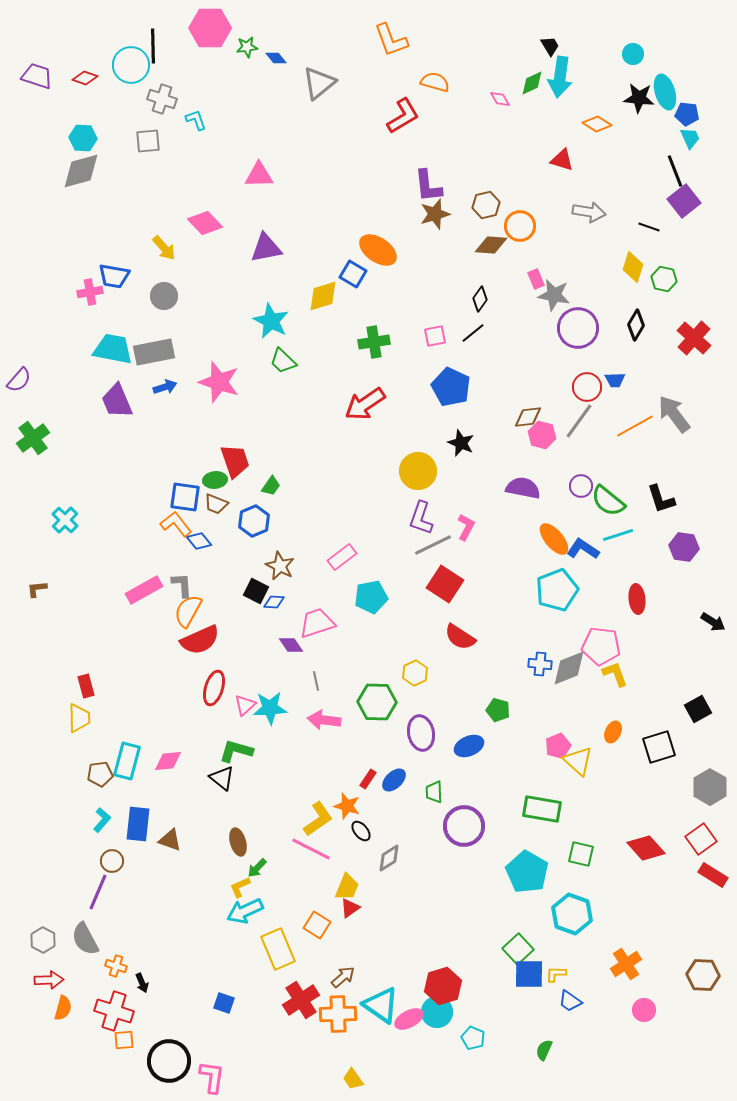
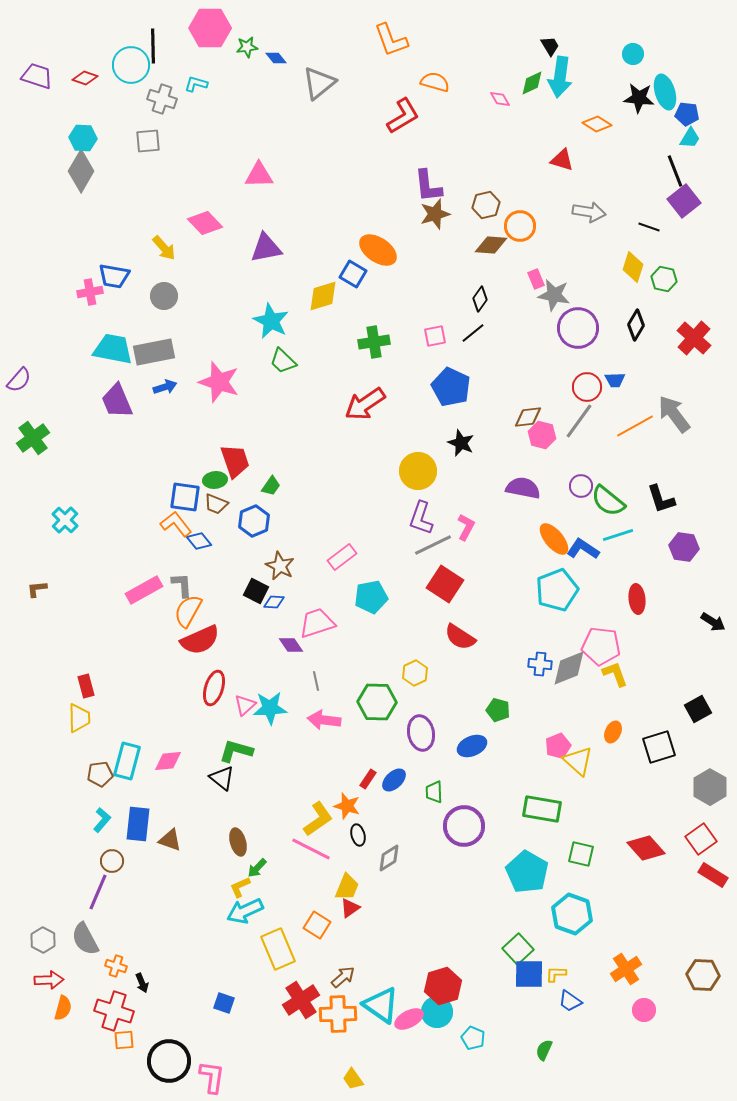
cyan L-shape at (196, 120): moved 36 px up; rotated 55 degrees counterclockwise
cyan trapezoid at (690, 138): rotated 55 degrees clockwise
gray diamond at (81, 171): rotated 45 degrees counterclockwise
blue ellipse at (469, 746): moved 3 px right
black ellipse at (361, 831): moved 3 px left, 4 px down; rotated 25 degrees clockwise
orange cross at (626, 964): moved 5 px down
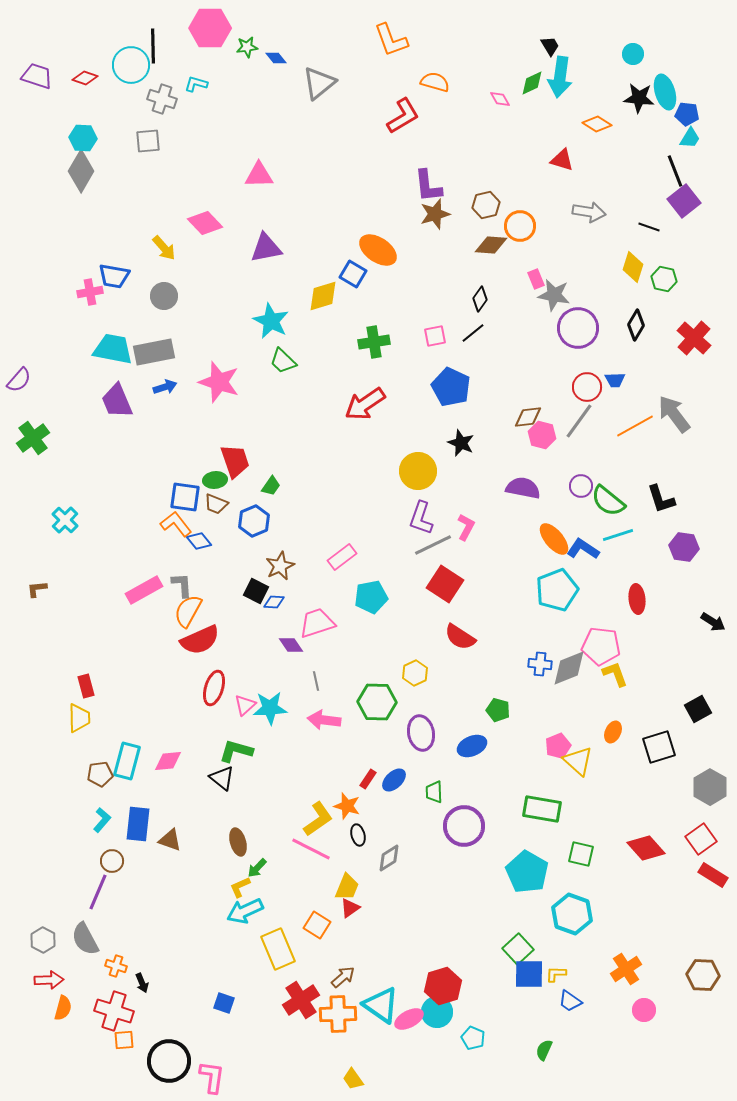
brown star at (280, 566): rotated 20 degrees clockwise
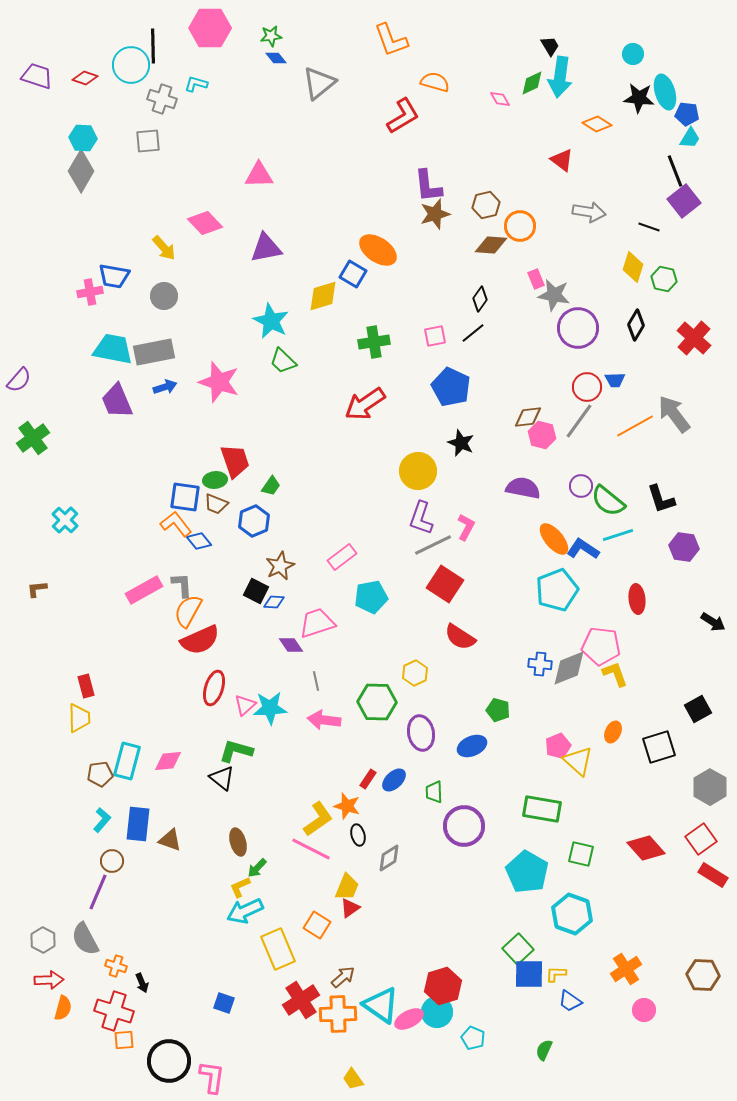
green star at (247, 47): moved 24 px right, 11 px up
red triangle at (562, 160): rotated 20 degrees clockwise
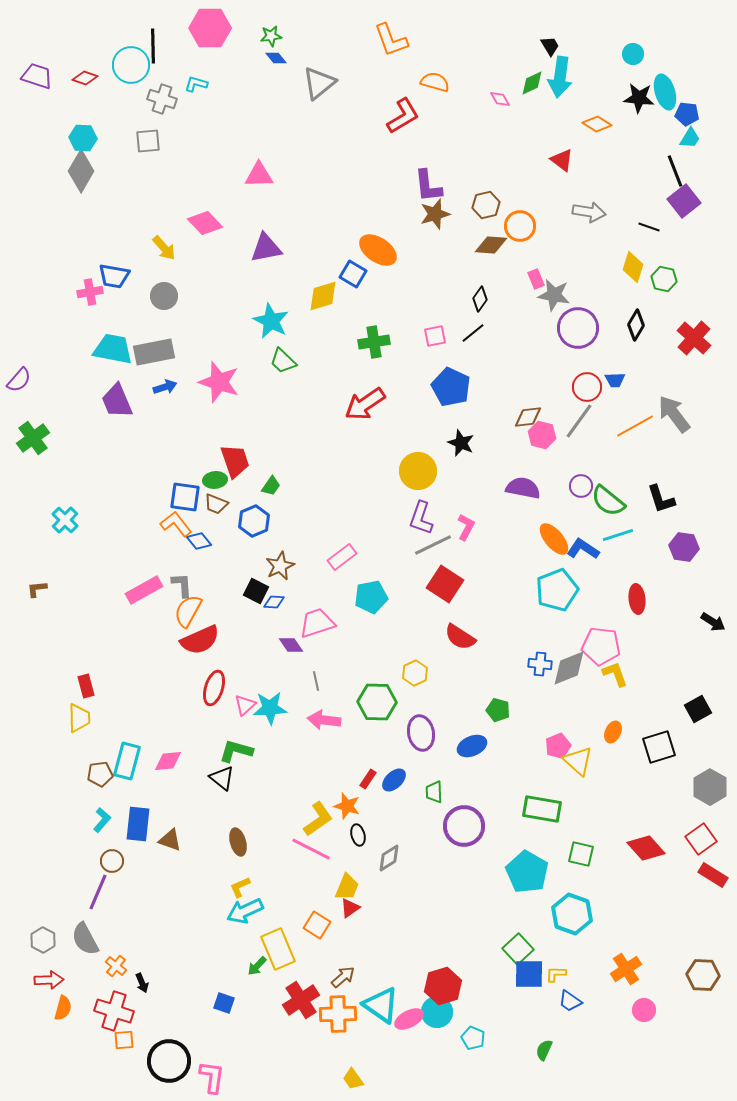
green arrow at (257, 868): moved 98 px down
orange cross at (116, 966): rotated 20 degrees clockwise
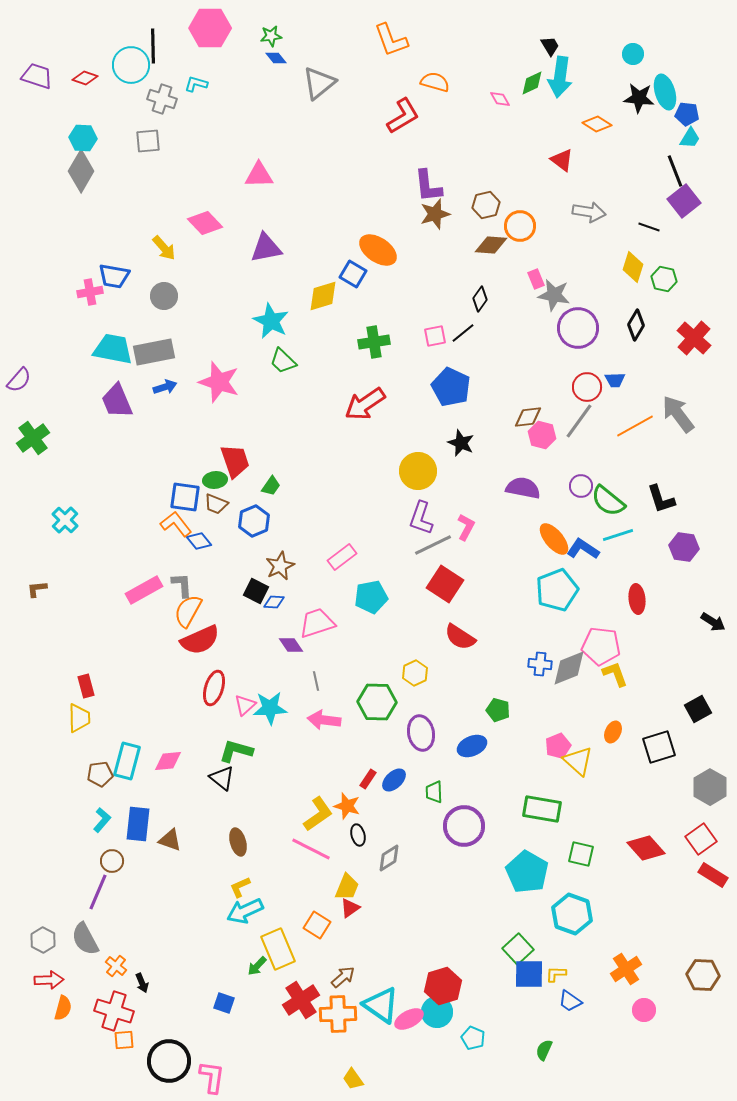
black line at (473, 333): moved 10 px left
gray arrow at (674, 414): moved 4 px right
yellow L-shape at (318, 819): moved 5 px up
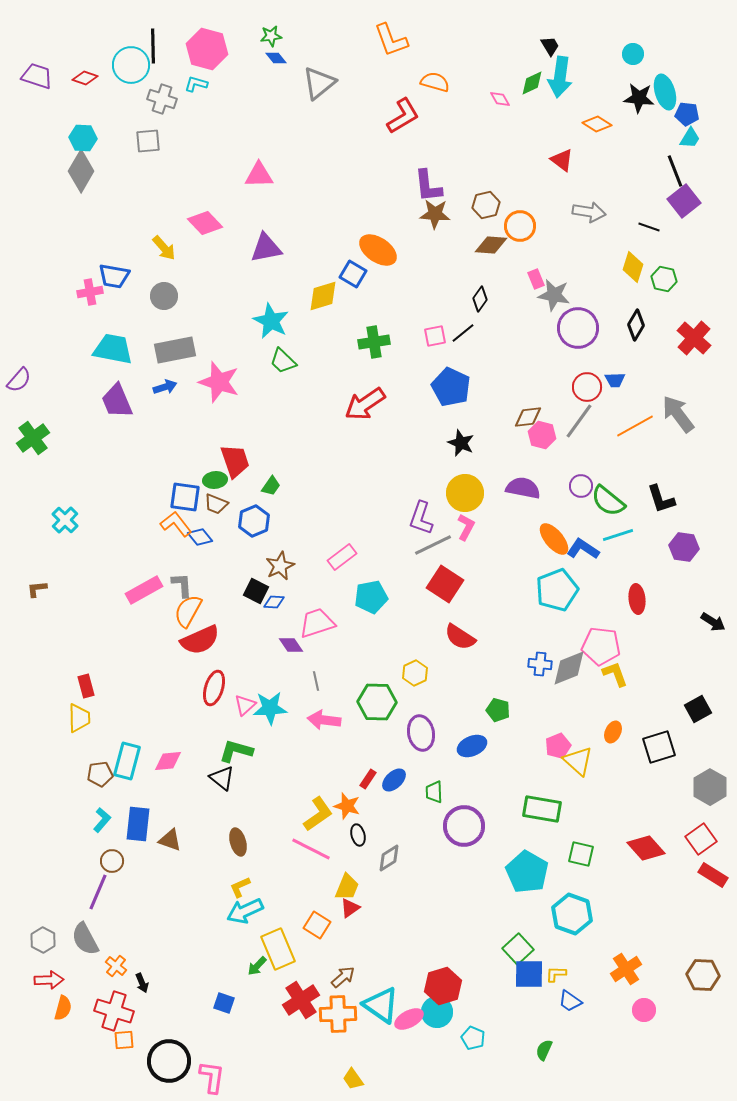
pink hexagon at (210, 28): moved 3 px left, 21 px down; rotated 15 degrees clockwise
brown star at (435, 214): rotated 20 degrees clockwise
gray rectangle at (154, 352): moved 21 px right, 2 px up
yellow circle at (418, 471): moved 47 px right, 22 px down
blue diamond at (199, 541): moved 1 px right, 4 px up
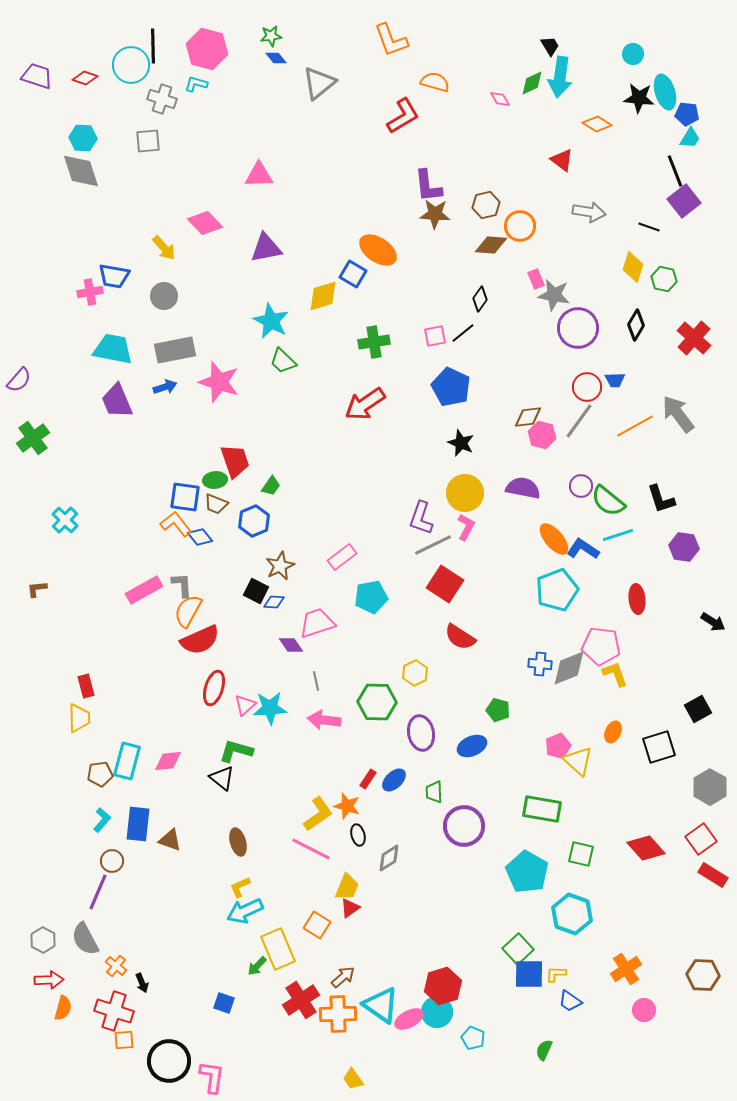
gray diamond at (81, 171): rotated 48 degrees counterclockwise
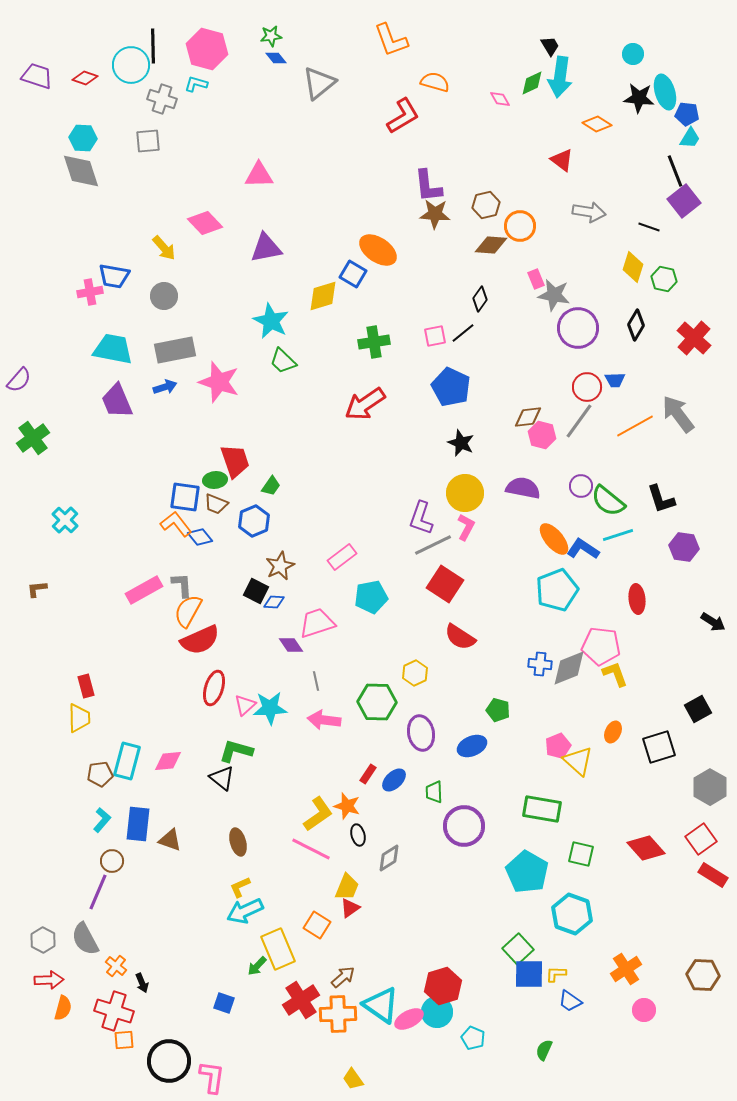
red rectangle at (368, 779): moved 5 px up
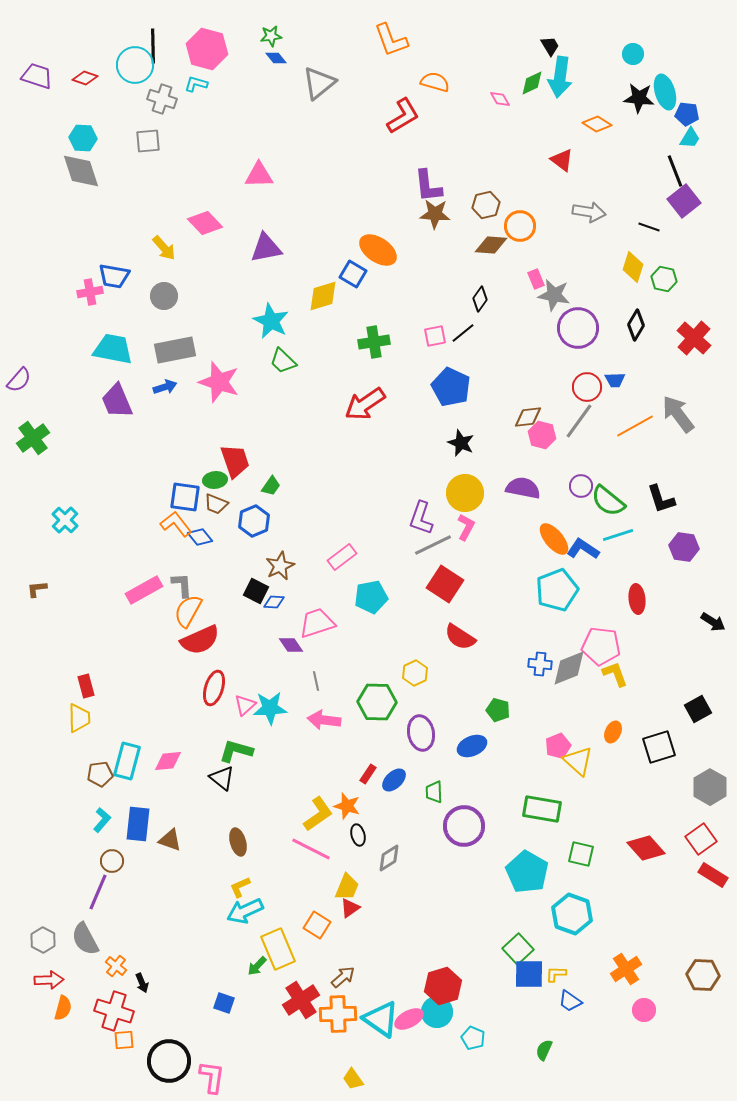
cyan circle at (131, 65): moved 4 px right
cyan triangle at (381, 1005): moved 14 px down
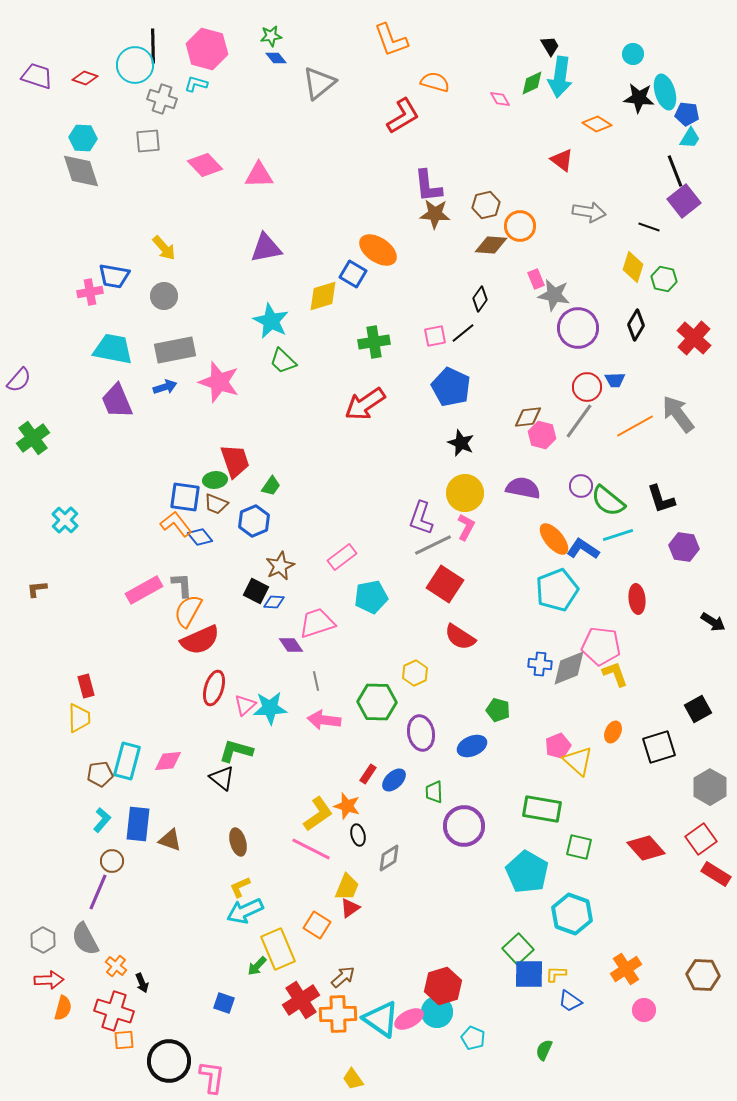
pink diamond at (205, 223): moved 58 px up
green square at (581, 854): moved 2 px left, 7 px up
red rectangle at (713, 875): moved 3 px right, 1 px up
